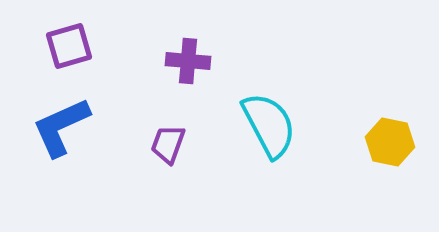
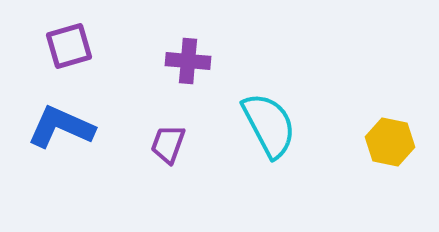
blue L-shape: rotated 48 degrees clockwise
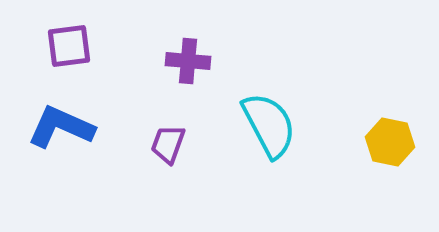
purple square: rotated 9 degrees clockwise
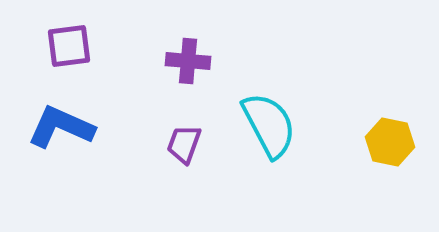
purple trapezoid: moved 16 px right
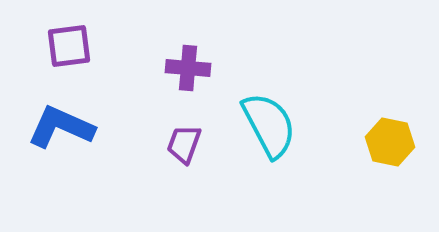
purple cross: moved 7 px down
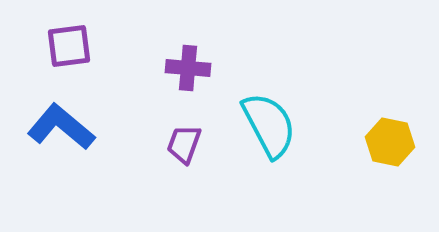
blue L-shape: rotated 16 degrees clockwise
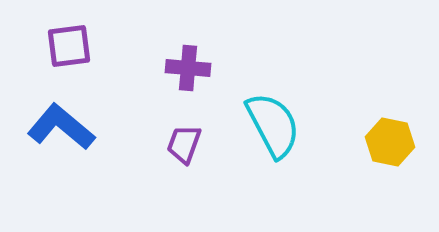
cyan semicircle: moved 4 px right
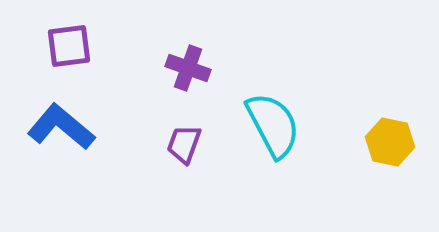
purple cross: rotated 15 degrees clockwise
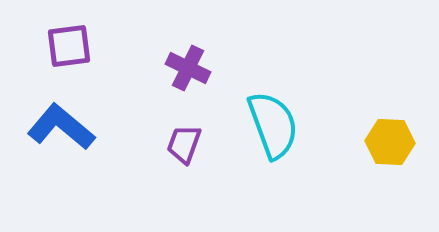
purple cross: rotated 6 degrees clockwise
cyan semicircle: rotated 8 degrees clockwise
yellow hexagon: rotated 9 degrees counterclockwise
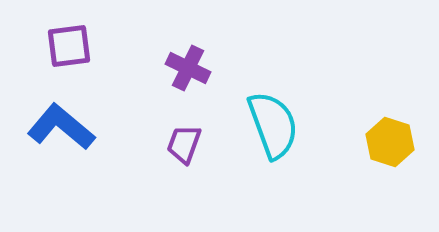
yellow hexagon: rotated 15 degrees clockwise
